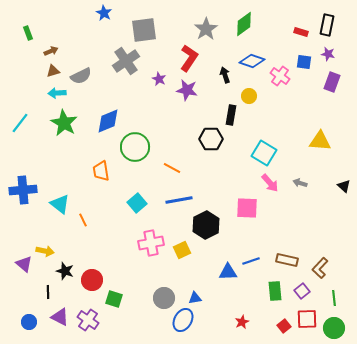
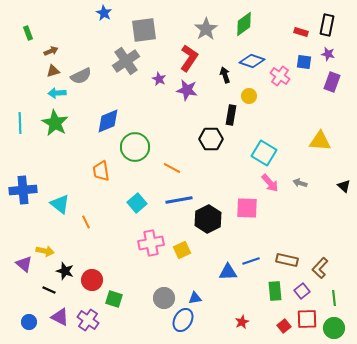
cyan line at (20, 123): rotated 40 degrees counterclockwise
green star at (64, 123): moved 9 px left
orange line at (83, 220): moved 3 px right, 2 px down
black hexagon at (206, 225): moved 2 px right, 6 px up
black line at (48, 292): moved 1 px right, 2 px up; rotated 64 degrees counterclockwise
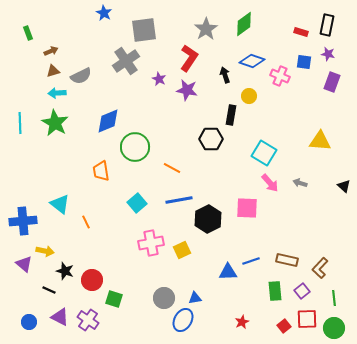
pink cross at (280, 76): rotated 12 degrees counterclockwise
blue cross at (23, 190): moved 31 px down
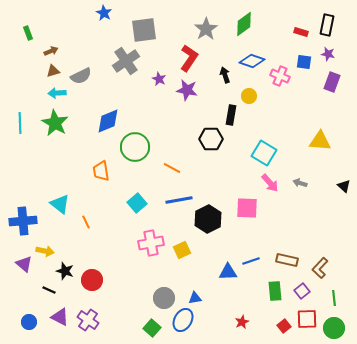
green square at (114, 299): moved 38 px right, 29 px down; rotated 24 degrees clockwise
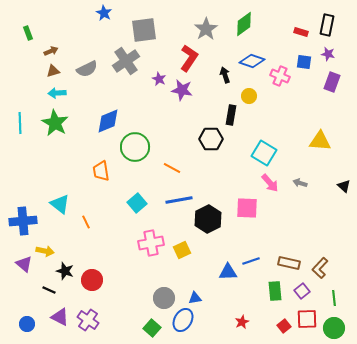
gray semicircle at (81, 76): moved 6 px right, 7 px up
purple star at (187, 90): moved 5 px left
brown rectangle at (287, 260): moved 2 px right, 3 px down
blue circle at (29, 322): moved 2 px left, 2 px down
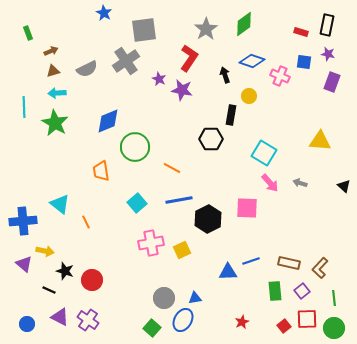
cyan line at (20, 123): moved 4 px right, 16 px up
